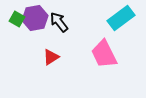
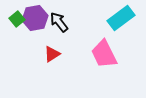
green square: rotated 21 degrees clockwise
red triangle: moved 1 px right, 3 px up
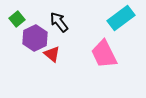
purple hexagon: moved 20 px down; rotated 15 degrees counterclockwise
red triangle: rotated 48 degrees counterclockwise
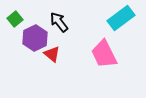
green square: moved 2 px left
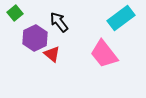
green square: moved 6 px up
pink trapezoid: rotated 12 degrees counterclockwise
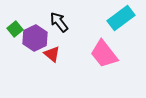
green square: moved 16 px down
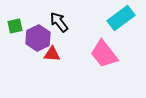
green square: moved 3 px up; rotated 28 degrees clockwise
purple hexagon: moved 3 px right
red triangle: rotated 36 degrees counterclockwise
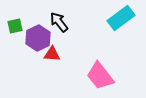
pink trapezoid: moved 4 px left, 22 px down
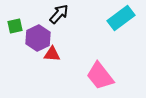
black arrow: moved 8 px up; rotated 80 degrees clockwise
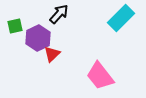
cyan rectangle: rotated 8 degrees counterclockwise
red triangle: rotated 48 degrees counterclockwise
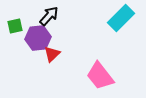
black arrow: moved 10 px left, 2 px down
purple hexagon: rotated 20 degrees clockwise
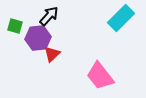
green square: rotated 28 degrees clockwise
